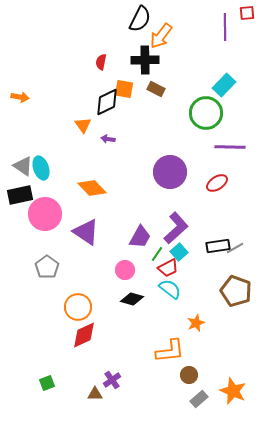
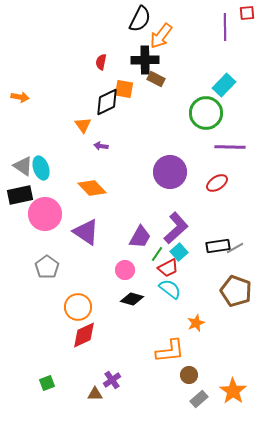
brown rectangle at (156, 89): moved 10 px up
purple arrow at (108, 139): moved 7 px left, 7 px down
orange star at (233, 391): rotated 12 degrees clockwise
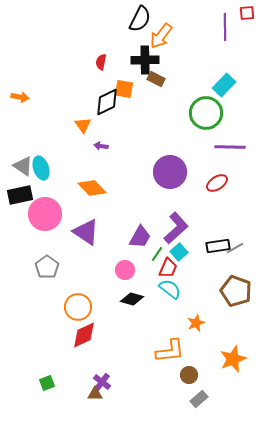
red trapezoid at (168, 268): rotated 40 degrees counterclockwise
purple cross at (112, 380): moved 10 px left, 2 px down; rotated 18 degrees counterclockwise
orange star at (233, 391): moved 32 px up; rotated 16 degrees clockwise
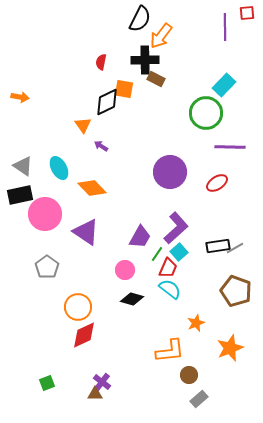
purple arrow at (101, 146): rotated 24 degrees clockwise
cyan ellipse at (41, 168): moved 18 px right; rotated 10 degrees counterclockwise
orange star at (233, 359): moved 3 px left, 11 px up
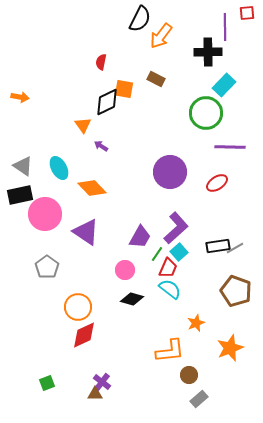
black cross at (145, 60): moved 63 px right, 8 px up
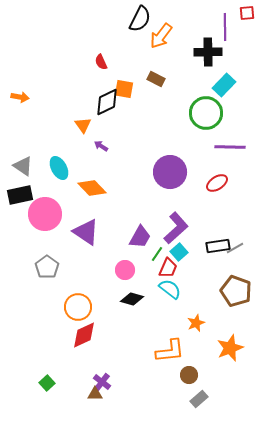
red semicircle at (101, 62): rotated 35 degrees counterclockwise
green square at (47, 383): rotated 21 degrees counterclockwise
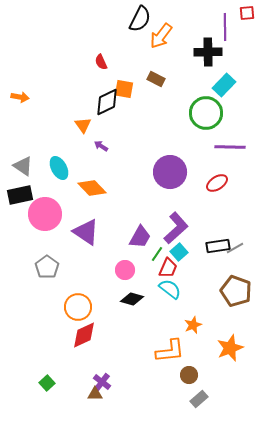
orange star at (196, 323): moved 3 px left, 2 px down
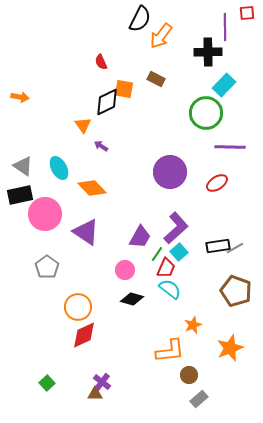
red trapezoid at (168, 268): moved 2 px left
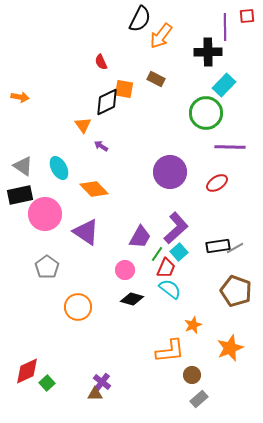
red square at (247, 13): moved 3 px down
orange diamond at (92, 188): moved 2 px right, 1 px down
red diamond at (84, 335): moved 57 px left, 36 px down
brown circle at (189, 375): moved 3 px right
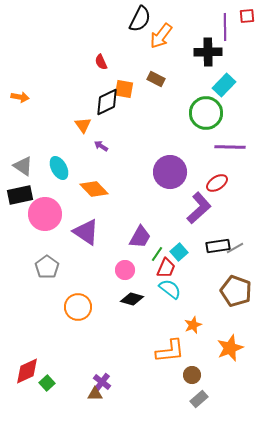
purple L-shape at (176, 228): moved 23 px right, 20 px up
